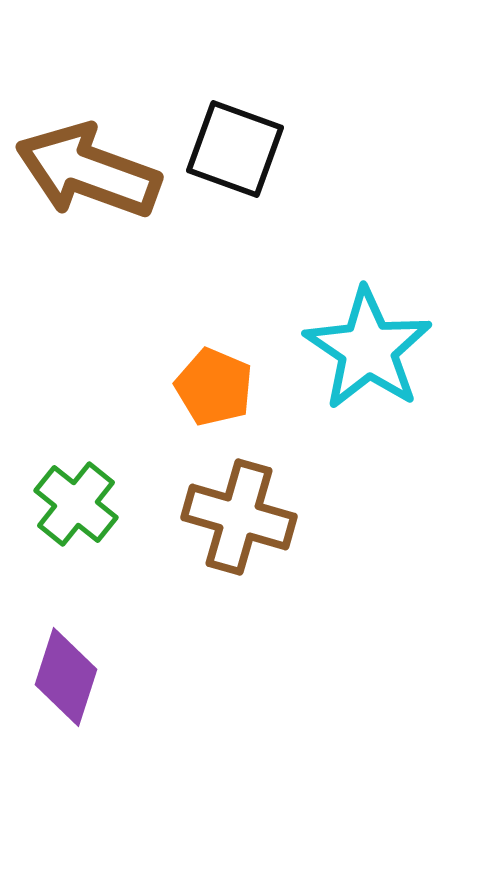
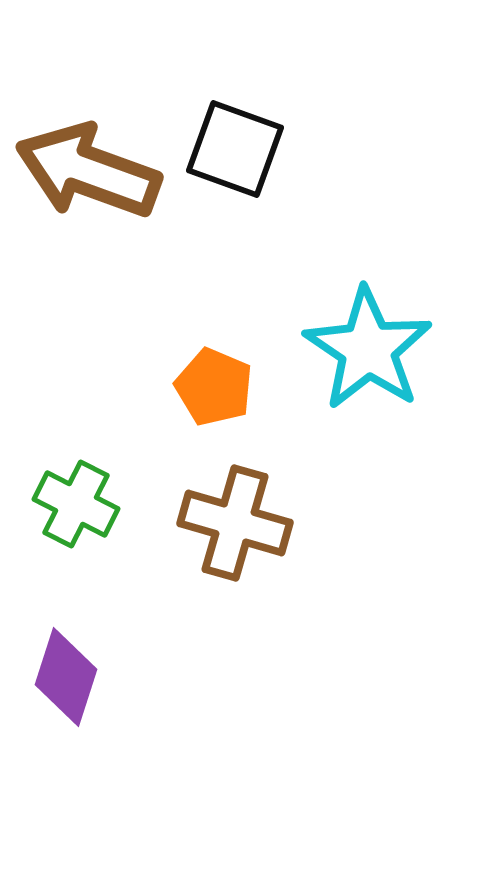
green cross: rotated 12 degrees counterclockwise
brown cross: moved 4 px left, 6 px down
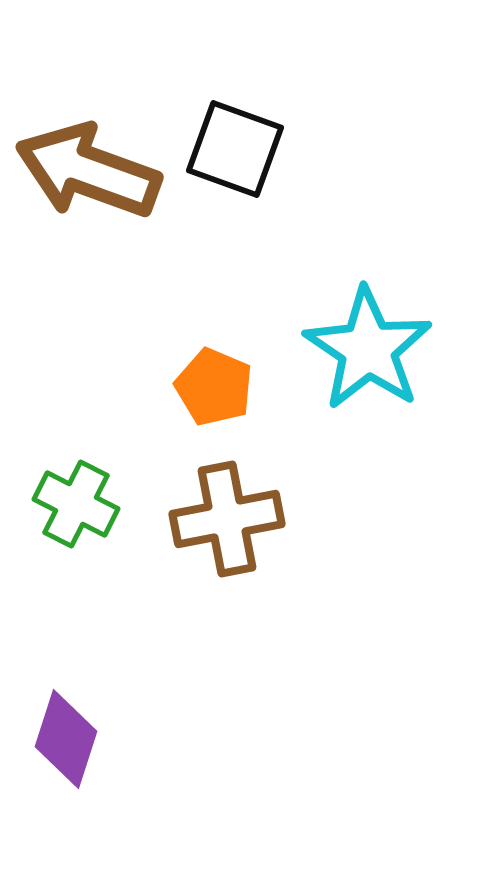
brown cross: moved 8 px left, 4 px up; rotated 27 degrees counterclockwise
purple diamond: moved 62 px down
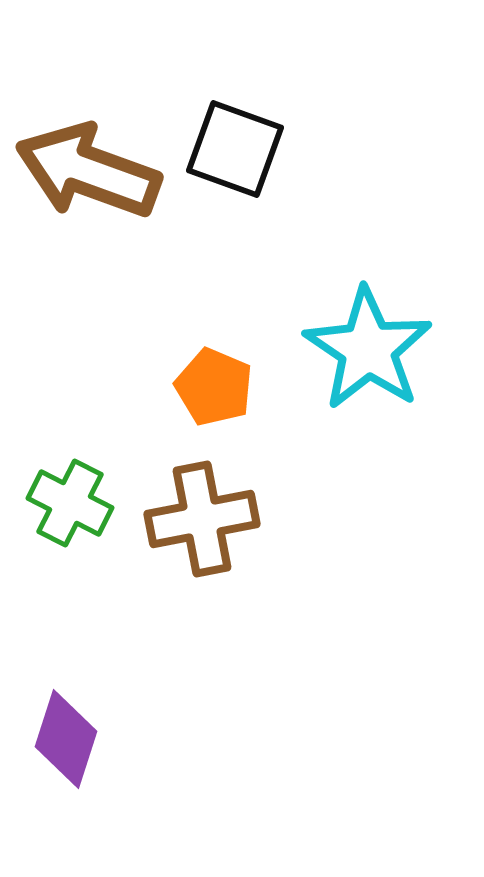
green cross: moved 6 px left, 1 px up
brown cross: moved 25 px left
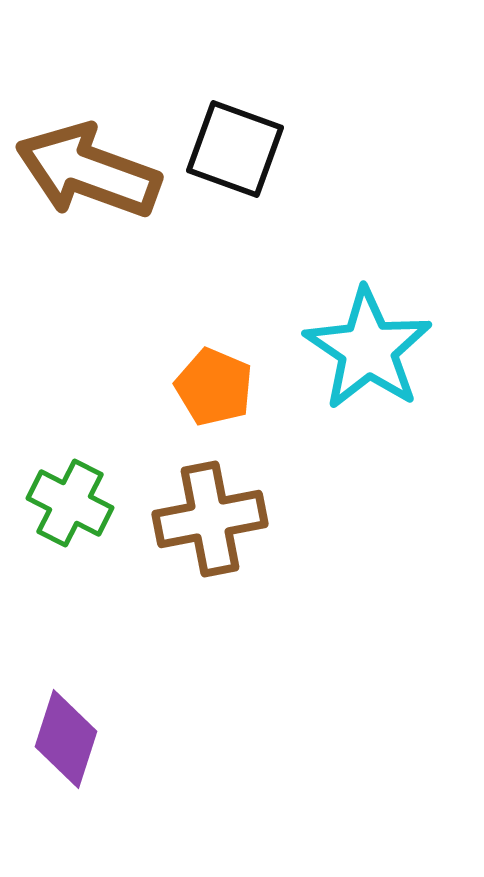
brown cross: moved 8 px right
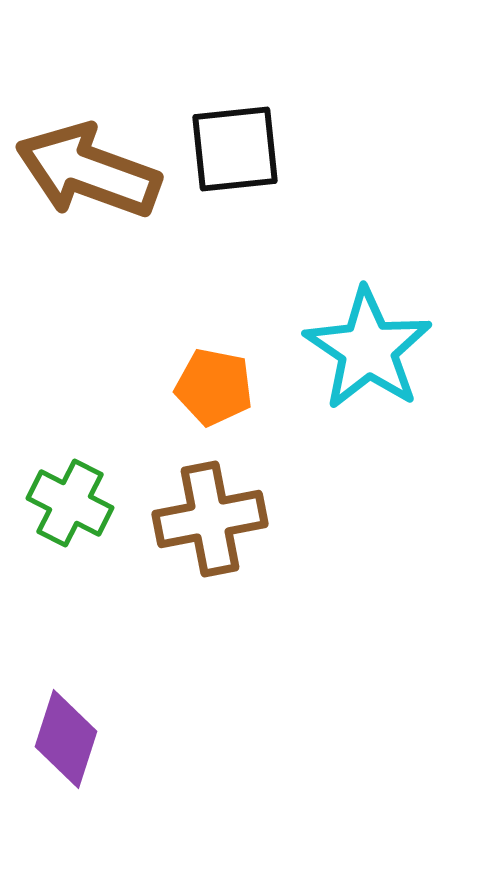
black square: rotated 26 degrees counterclockwise
orange pentagon: rotated 12 degrees counterclockwise
